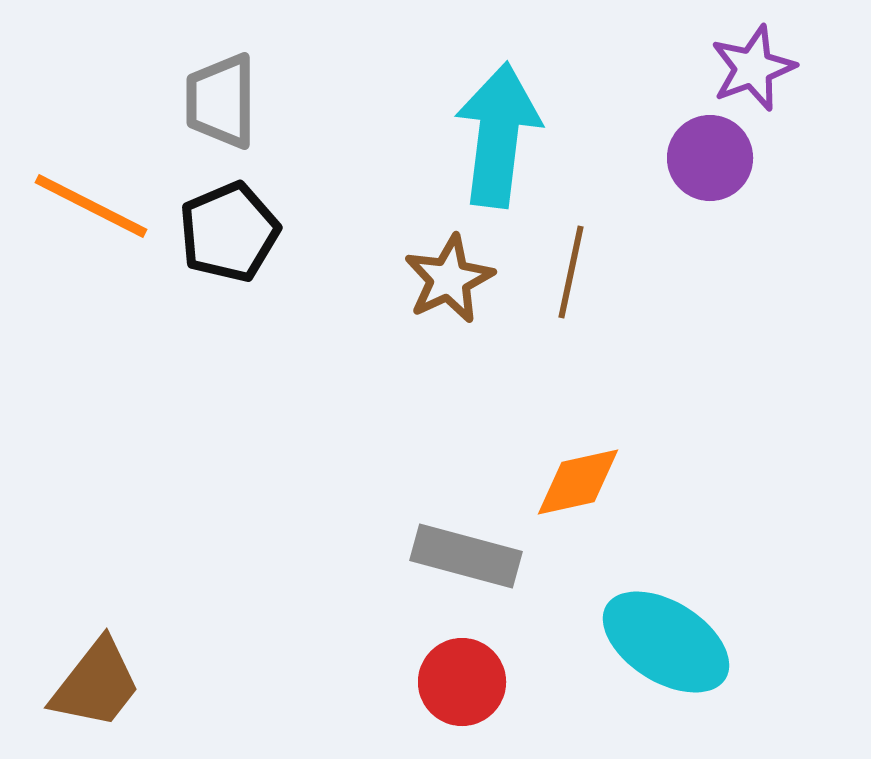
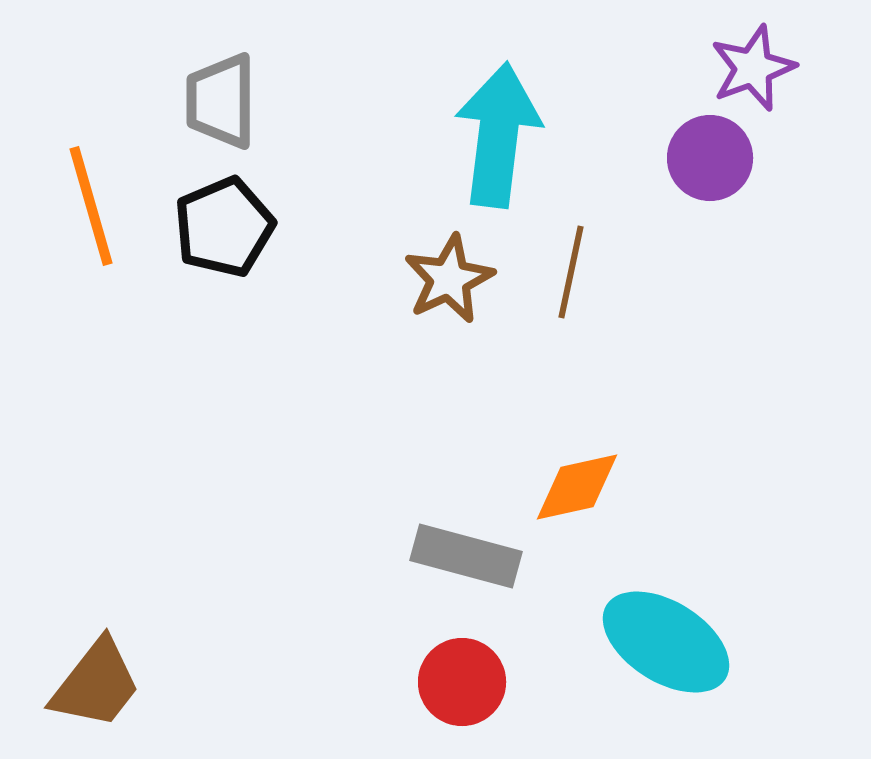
orange line: rotated 47 degrees clockwise
black pentagon: moved 5 px left, 5 px up
orange diamond: moved 1 px left, 5 px down
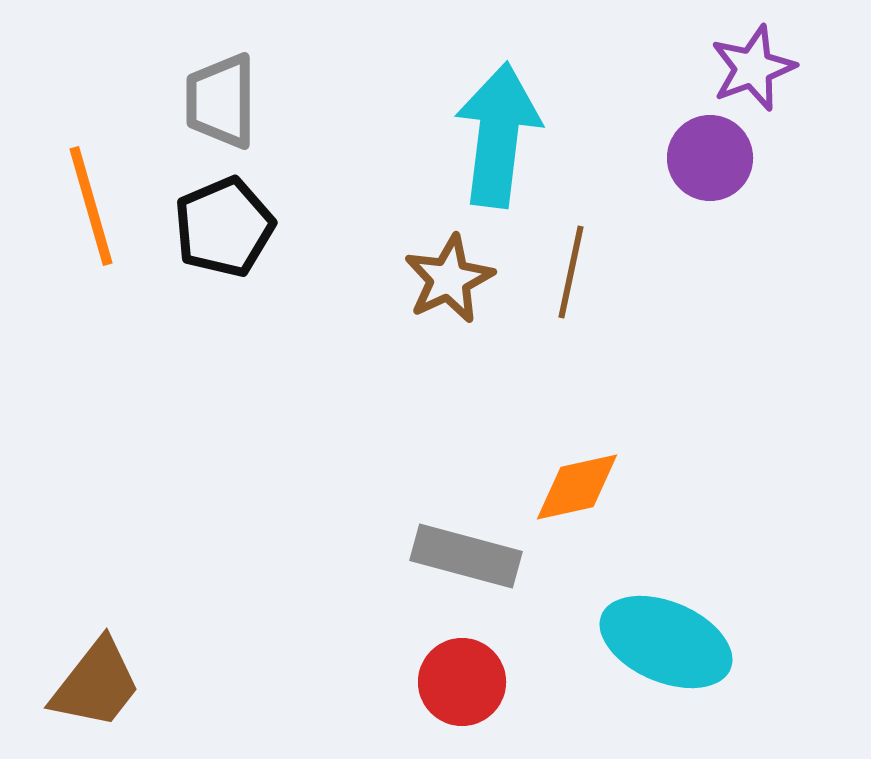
cyan ellipse: rotated 9 degrees counterclockwise
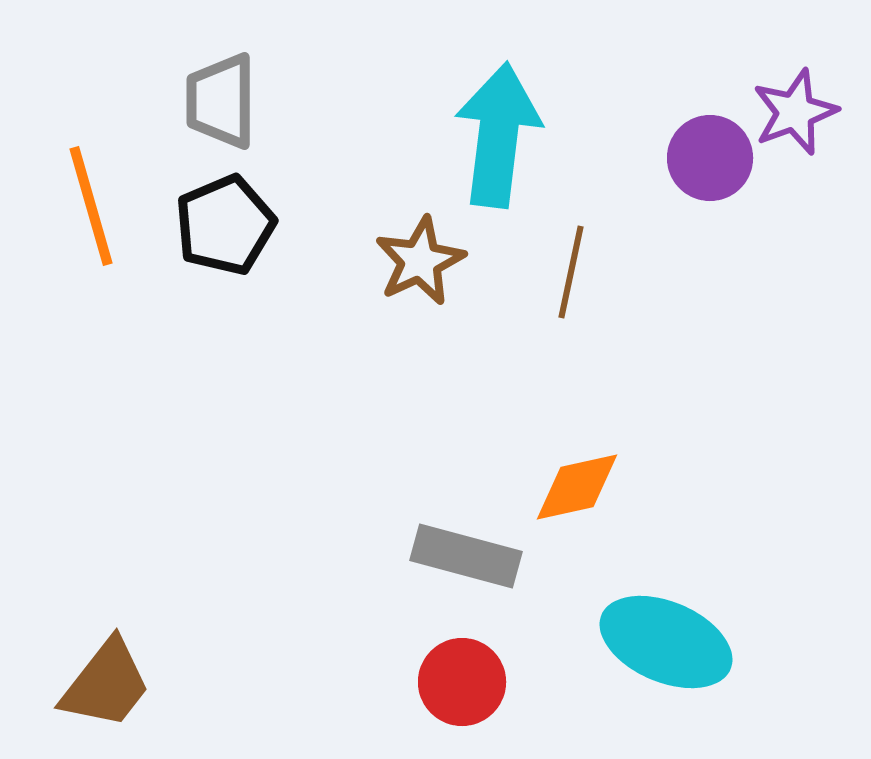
purple star: moved 42 px right, 44 px down
black pentagon: moved 1 px right, 2 px up
brown star: moved 29 px left, 18 px up
brown trapezoid: moved 10 px right
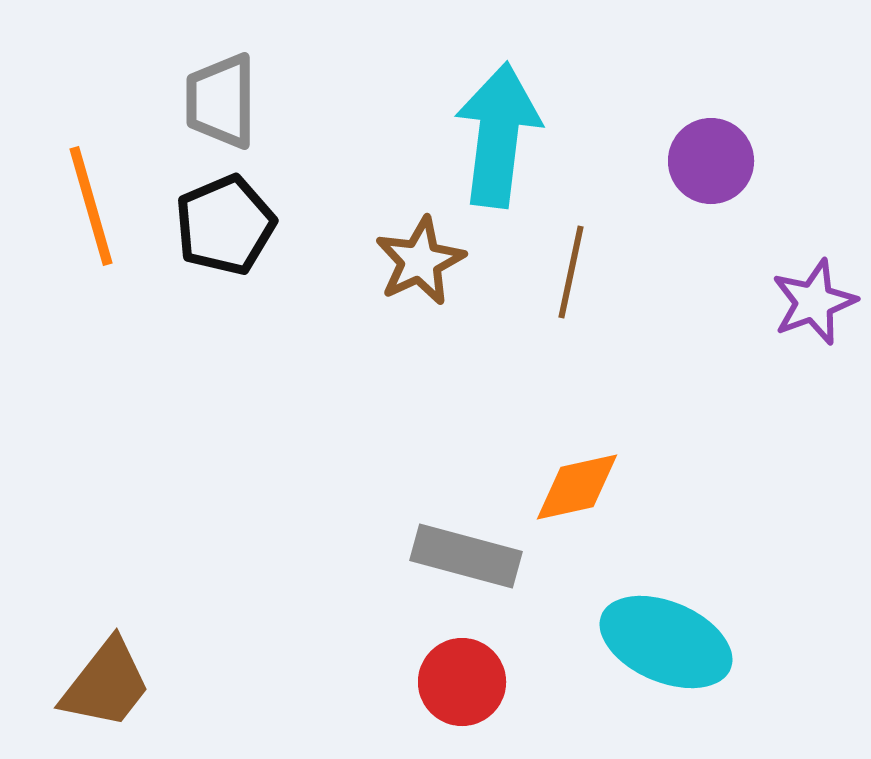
purple star: moved 19 px right, 190 px down
purple circle: moved 1 px right, 3 px down
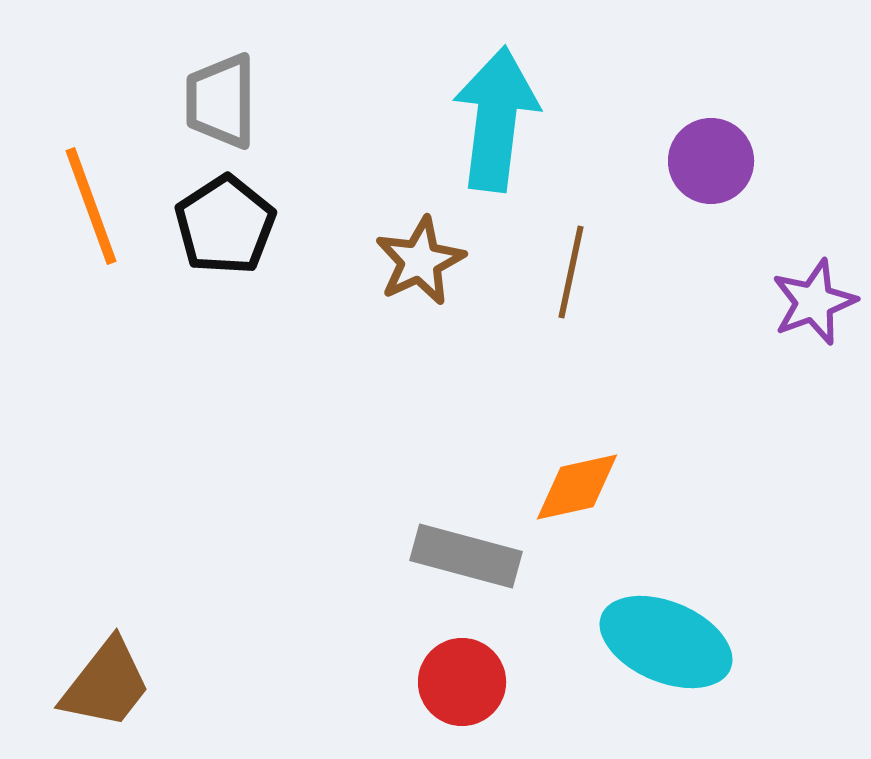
cyan arrow: moved 2 px left, 16 px up
orange line: rotated 4 degrees counterclockwise
black pentagon: rotated 10 degrees counterclockwise
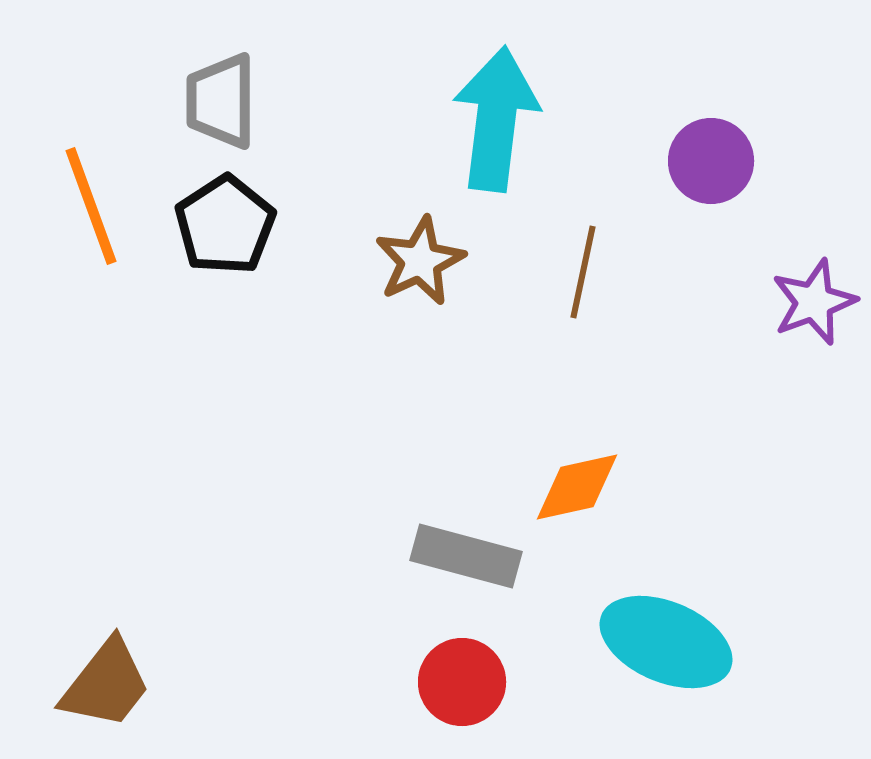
brown line: moved 12 px right
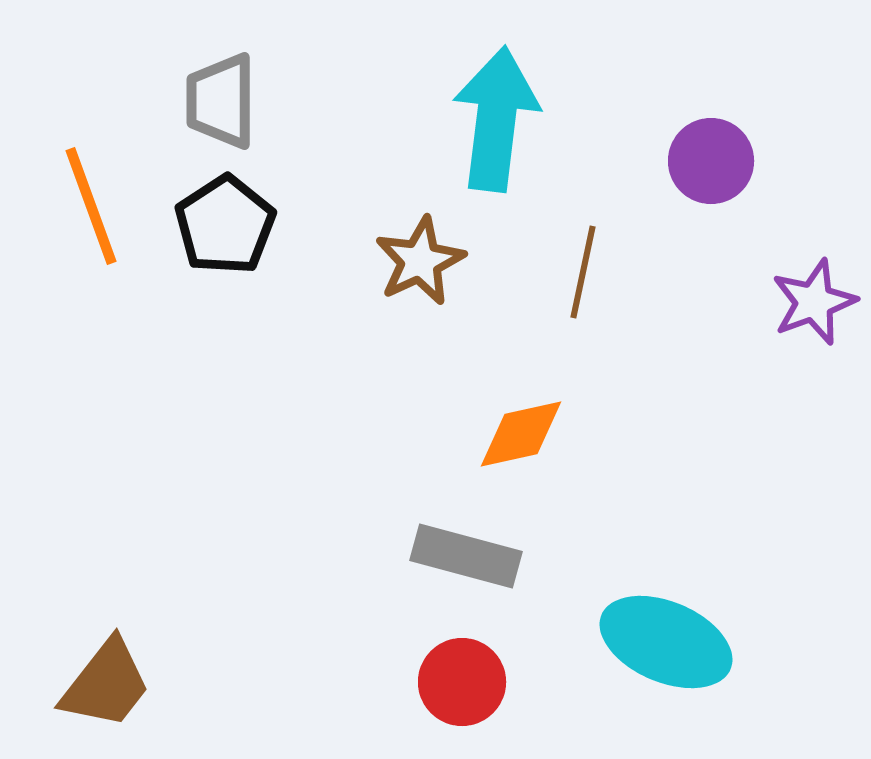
orange diamond: moved 56 px left, 53 px up
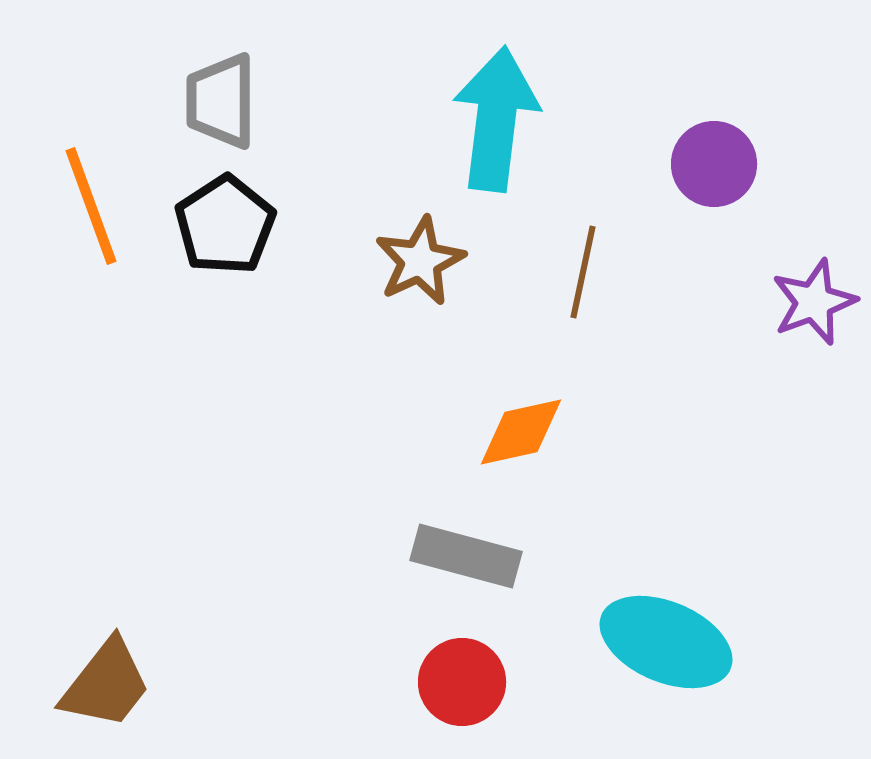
purple circle: moved 3 px right, 3 px down
orange diamond: moved 2 px up
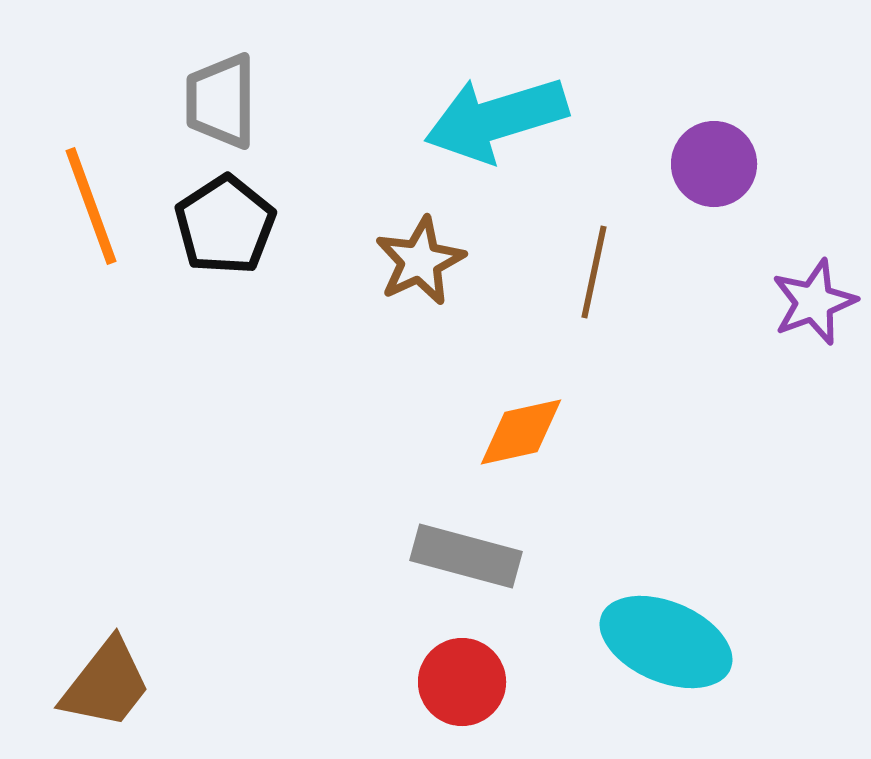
cyan arrow: rotated 114 degrees counterclockwise
brown line: moved 11 px right
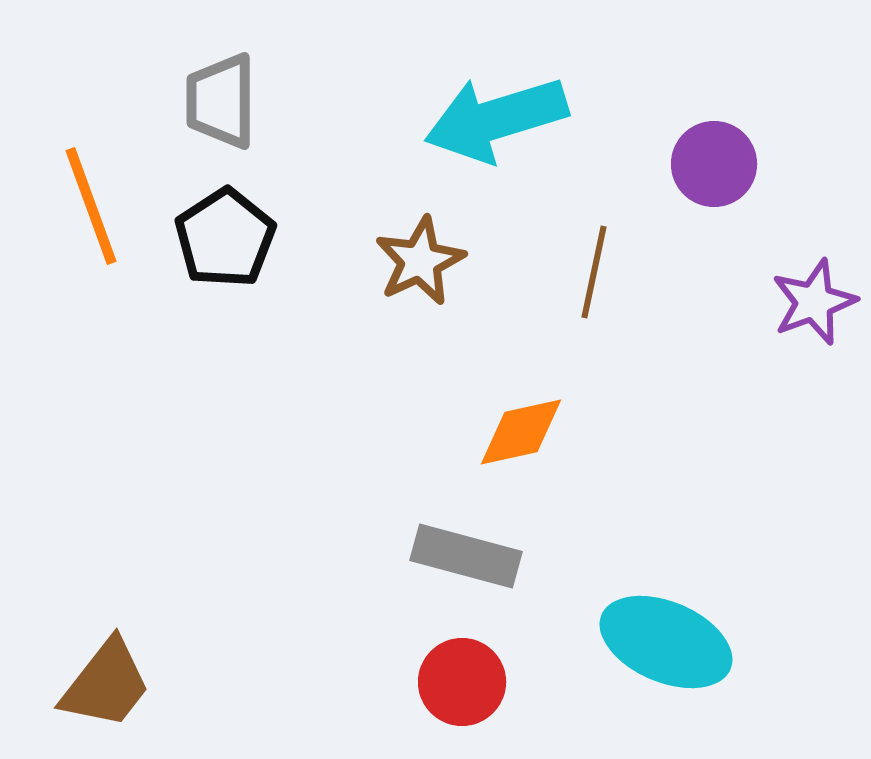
black pentagon: moved 13 px down
